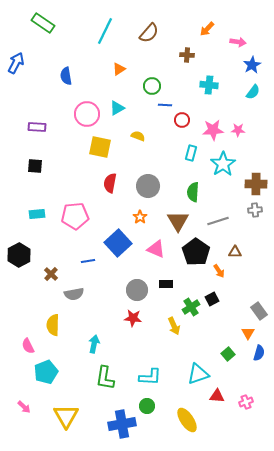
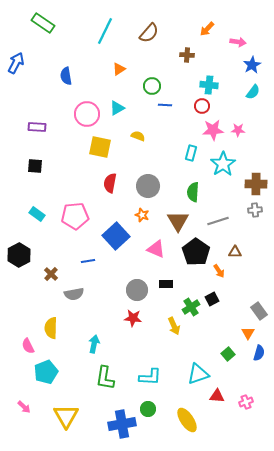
red circle at (182, 120): moved 20 px right, 14 px up
cyan rectangle at (37, 214): rotated 42 degrees clockwise
orange star at (140, 217): moved 2 px right, 2 px up; rotated 16 degrees counterclockwise
blue square at (118, 243): moved 2 px left, 7 px up
yellow semicircle at (53, 325): moved 2 px left, 3 px down
green circle at (147, 406): moved 1 px right, 3 px down
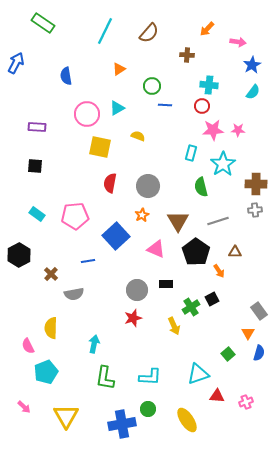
green semicircle at (193, 192): moved 8 px right, 5 px up; rotated 18 degrees counterclockwise
orange star at (142, 215): rotated 24 degrees clockwise
red star at (133, 318): rotated 24 degrees counterclockwise
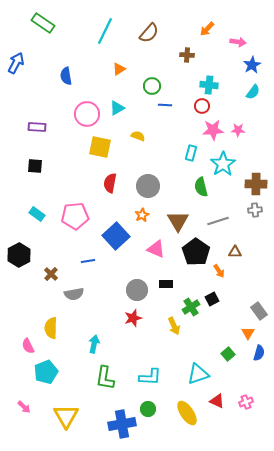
red triangle at (217, 396): moved 5 px down; rotated 21 degrees clockwise
yellow ellipse at (187, 420): moved 7 px up
